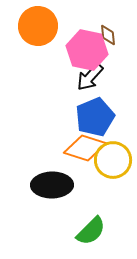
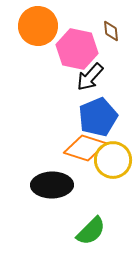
brown diamond: moved 3 px right, 4 px up
pink hexagon: moved 10 px left, 1 px up
blue pentagon: moved 3 px right
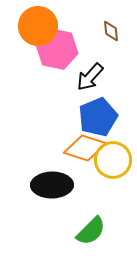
pink hexagon: moved 20 px left
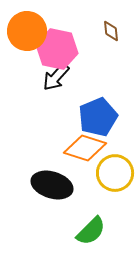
orange circle: moved 11 px left, 5 px down
black arrow: moved 34 px left
yellow circle: moved 2 px right, 13 px down
black ellipse: rotated 18 degrees clockwise
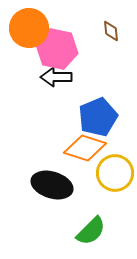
orange circle: moved 2 px right, 3 px up
black arrow: rotated 48 degrees clockwise
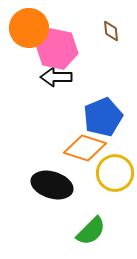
blue pentagon: moved 5 px right
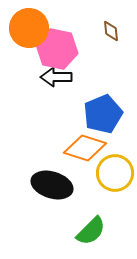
blue pentagon: moved 3 px up
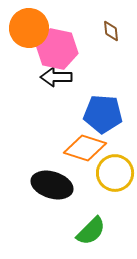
blue pentagon: rotated 27 degrees clockwise
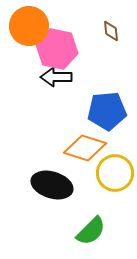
orange circle: moved 2 px up
blue pentagon: moved 4 px right, 3 px up; rotated 9 degrees counterclockwise
